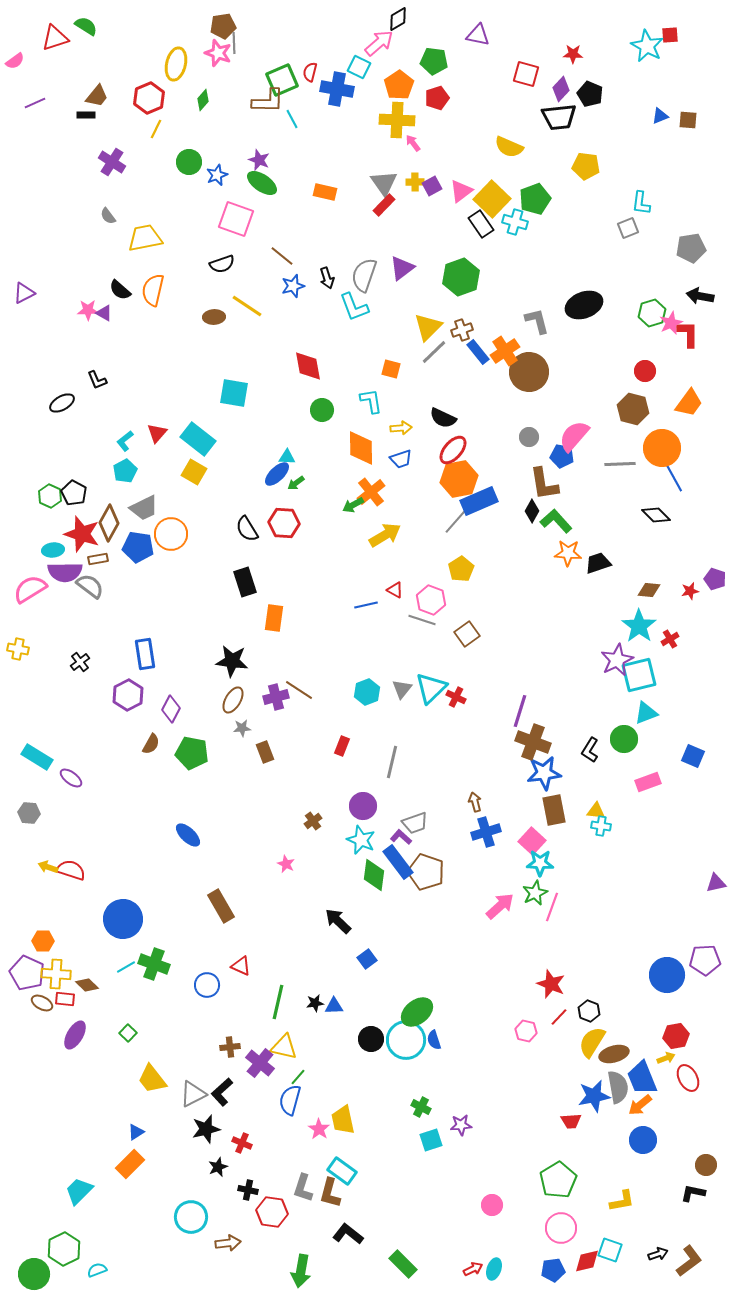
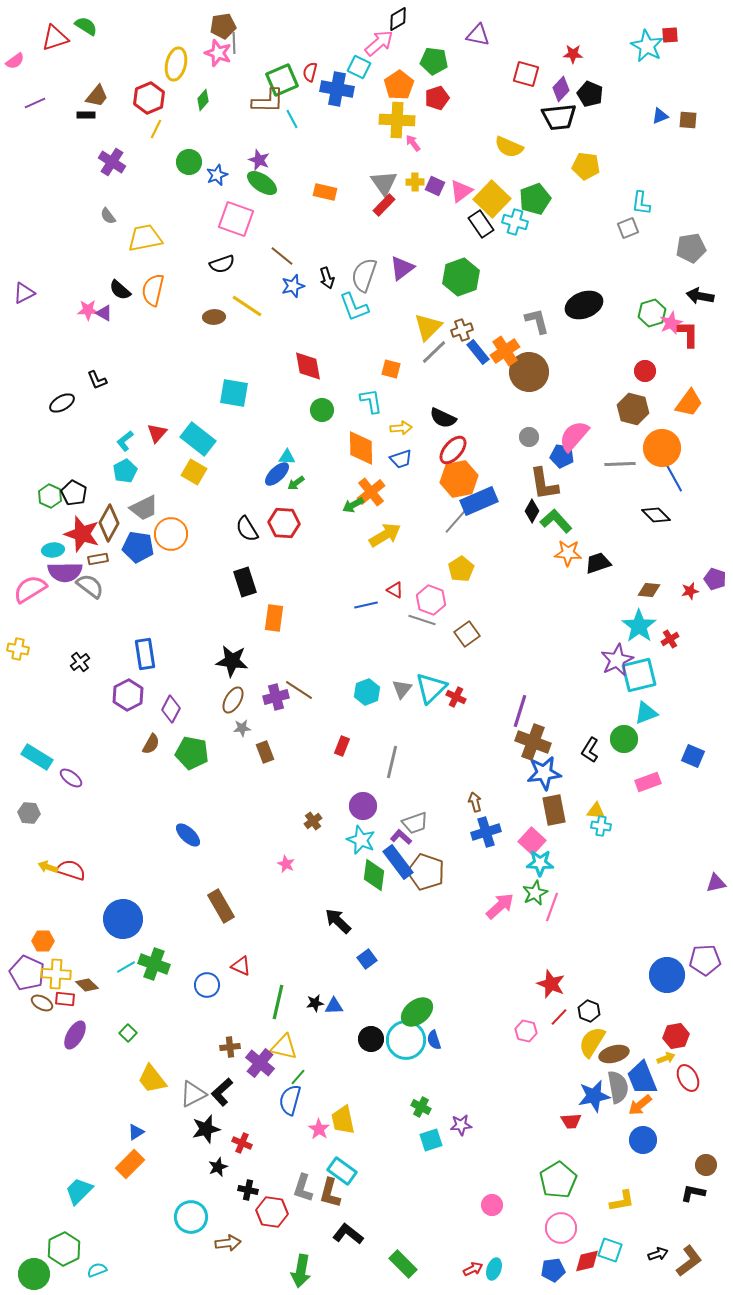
purple square at (432, 186): moved 3 px right; rotated 36 degrees counterclockwise
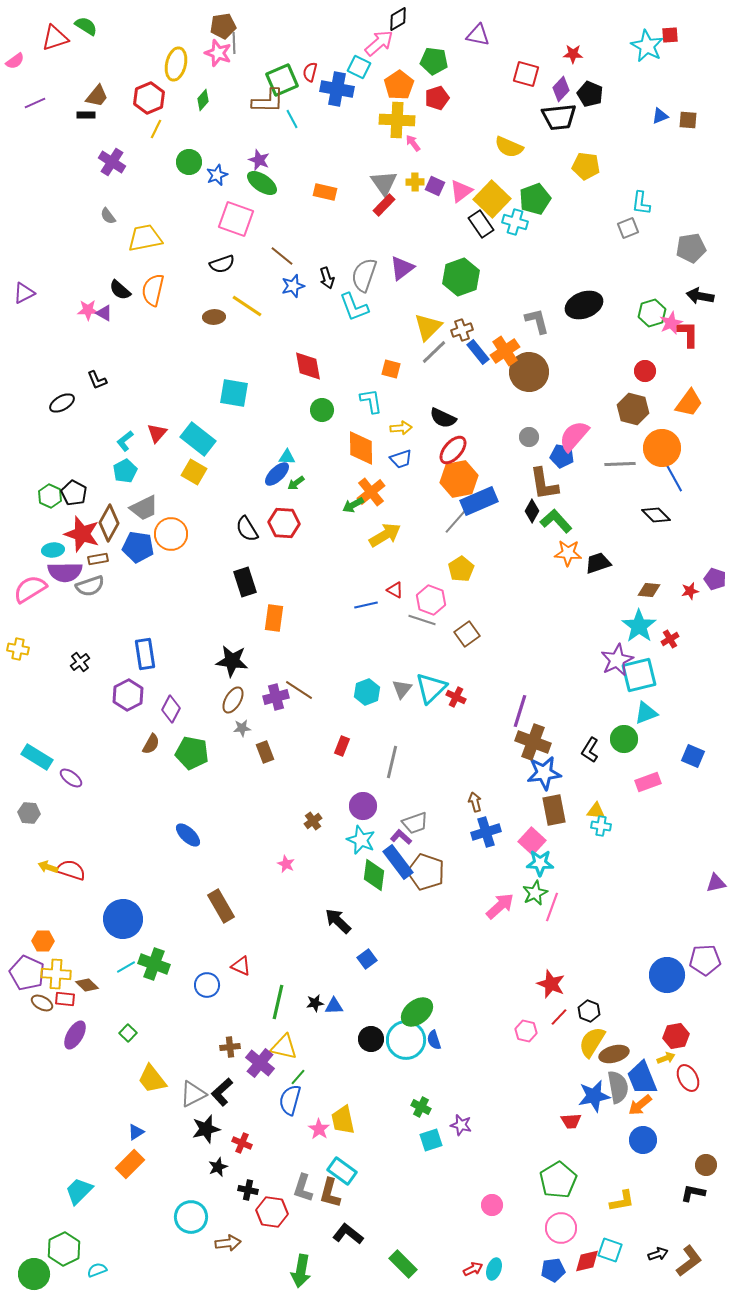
gray semicircle at (90, 586): rotated 124 degrees clockwise
purple star at (461, 1125): rotated 20 degrees clockwise
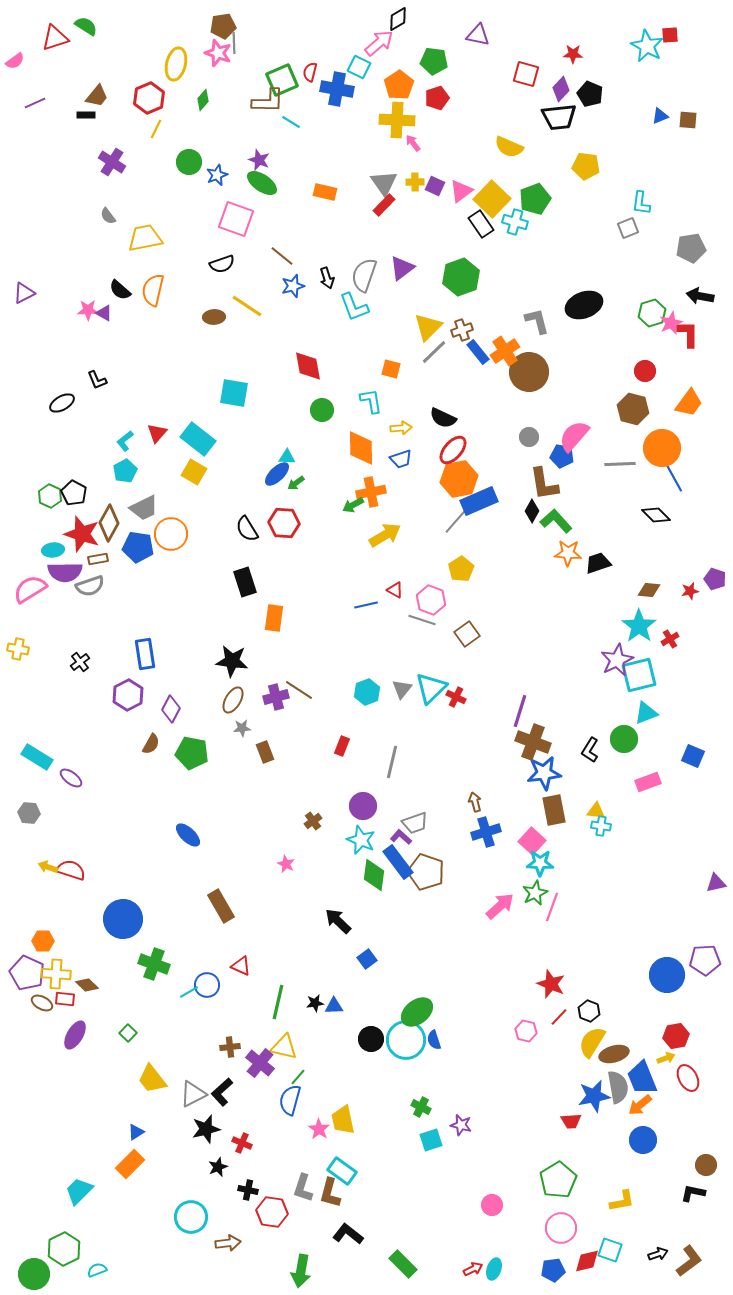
cyan line at (292, 119): moved 1 px left, 3 px down; rotated 30 degrees counterclockwise
orange cross at (371, 492): rotated 28 degrees clockwise
cyan line at (126, 967): moved 63 px right, 25 px down
